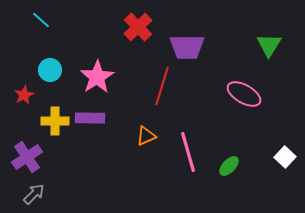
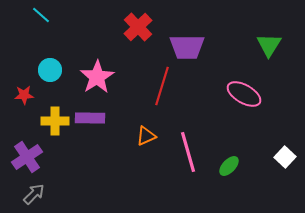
cyan line: moved 5 px up
red star: rotated 24 degrees clockwise
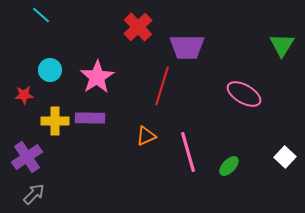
green triangle: moved 13 px right
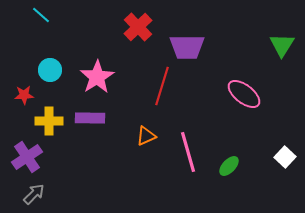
pink ellipse: rotated 8 degrees clockwise
yellow cross: moved 6 px left
